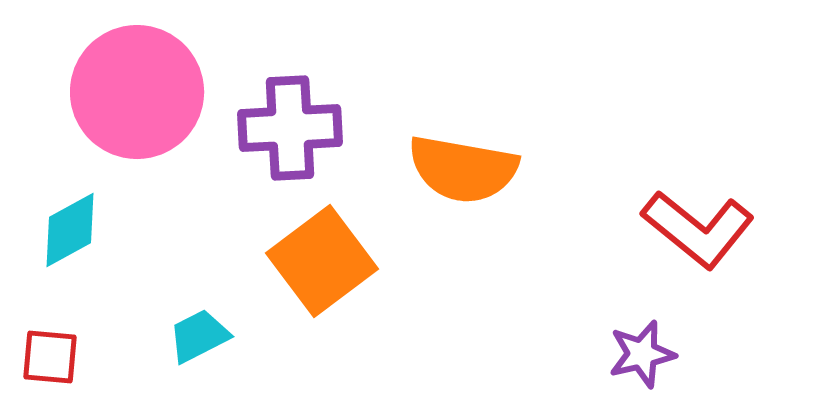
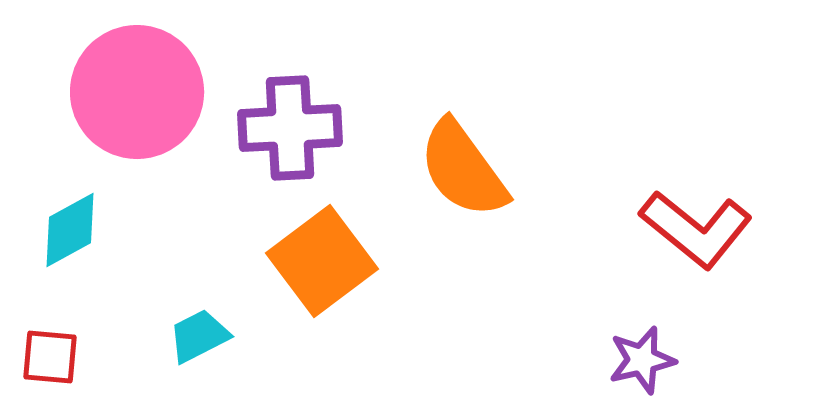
orange semicircle: rotated 44 degrees clockwise
red L-shape: moved 2 px left
purple star: moved 6 px down
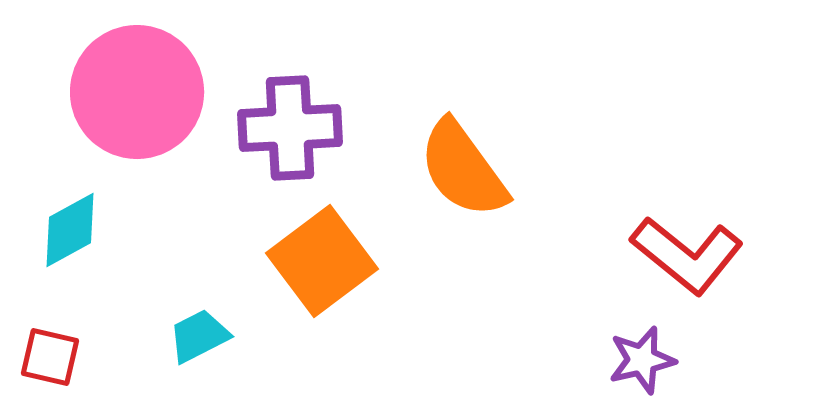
red L-shape: moved 9 px left, 26 px down
red square: rotated 8 degrees clockwise
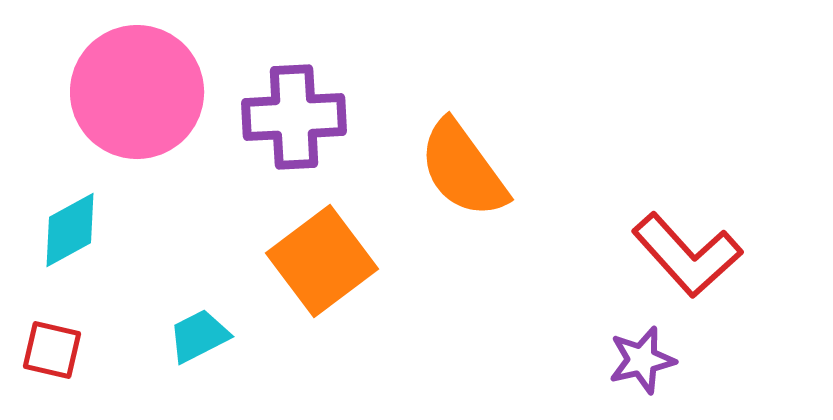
purple cross: moved 4 px right, 11 px up
red L-shape: rotated 9 degrees clockwise
red square: moved 2 px right, 7 px up
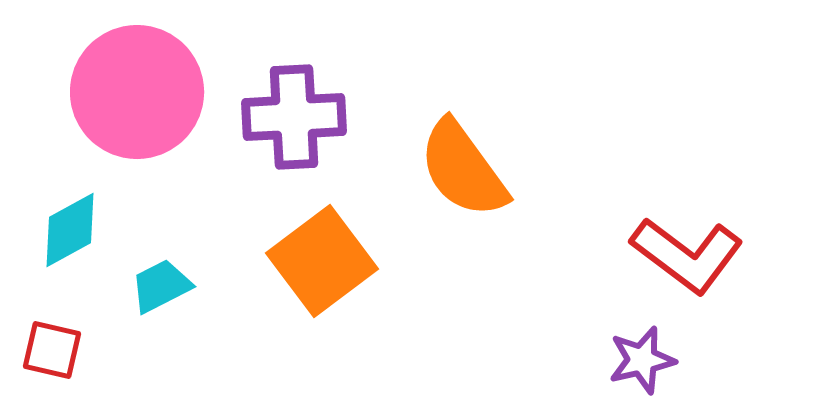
red L-shape: rotated 11 degrees counterclockwise
cyan trapezoid: moved 38 px left, 50 px up
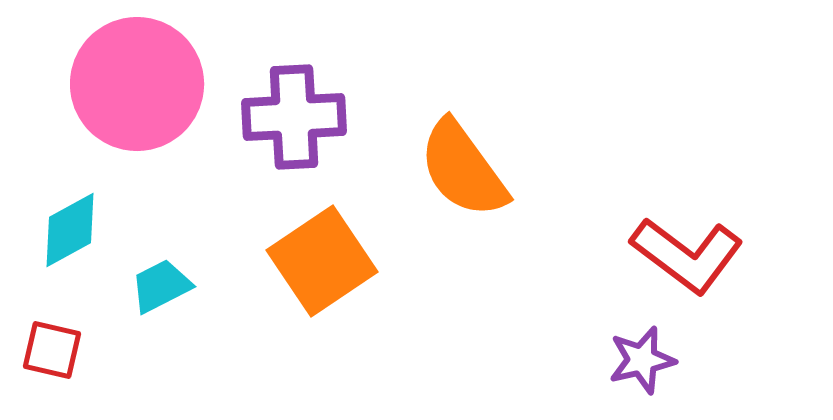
pink circle: moved 8 px up
orange square: rotated 3 degrees clockwise
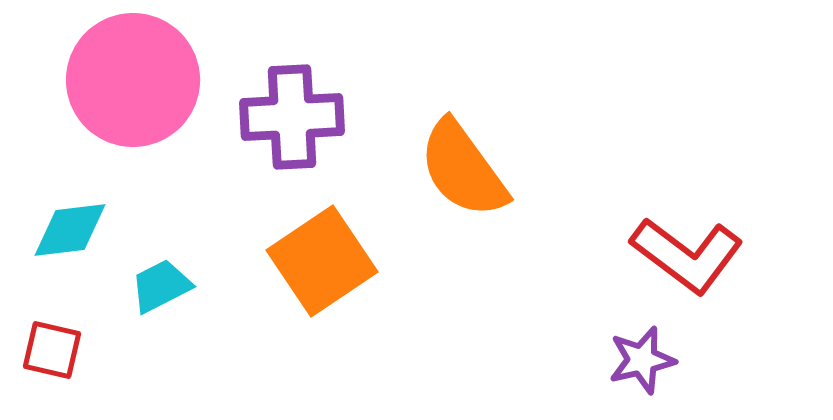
pink circle: moved 4 px left, 4 px up
purple cross: moved 2 px left
cyan diamond: rotated 22 degrees clockwise
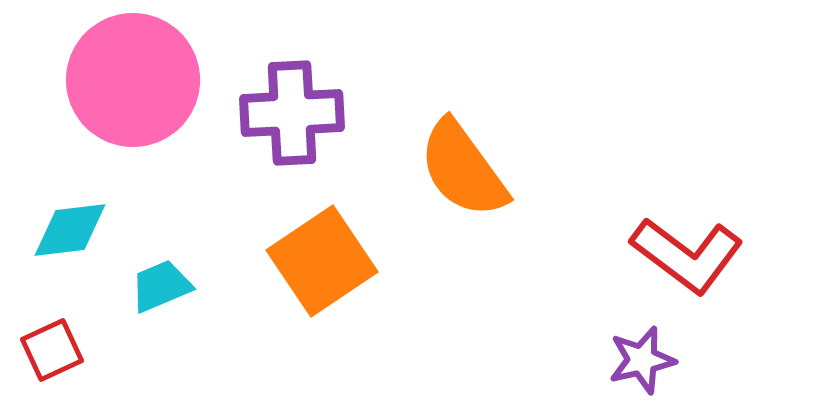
purple cross: moved 4 px up
cyan trapezoid: rotated 4 degrees clockwise
red square: rotated 38 degrees counterclockwise
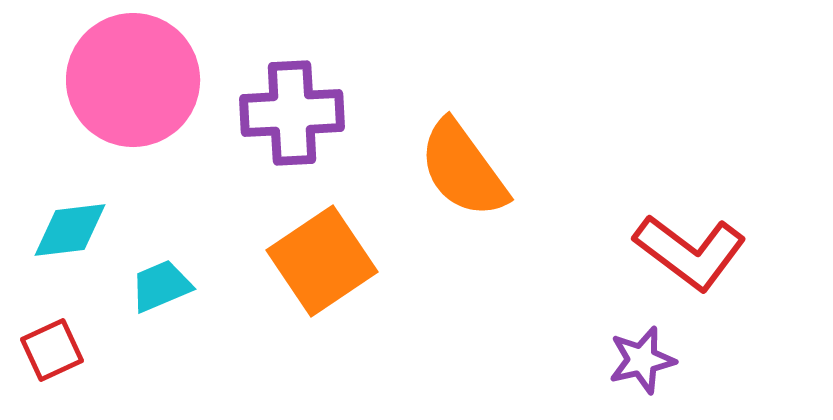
red L-shape: moved 3 px right, 3 px up
